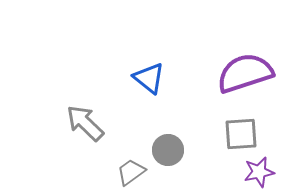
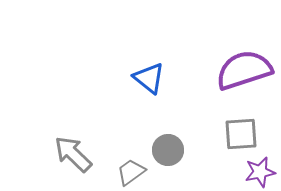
purple semicircle: moved 1 px left, 3 px up
gray arrow: moved 12 px left, 31 px down
purple star: moved 1 px right
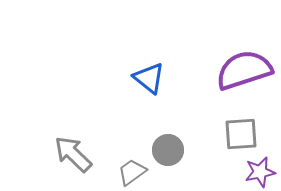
gray trapezoid: moved 1 px right
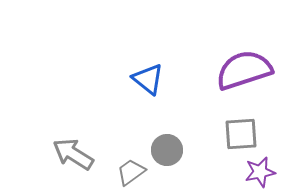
blue triangle: moved 1 px left, 1 px down
gray circle: moved 1 px left
gray arrow: rotated 12 degrees counterclockwise
gray trapezoid: moved 1 px left
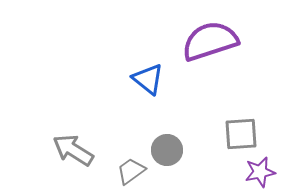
purple semicircle: moved 34 px left, 29 px up
gray arrow: moved 4 px up
gray trapezoid: moved 1 px up
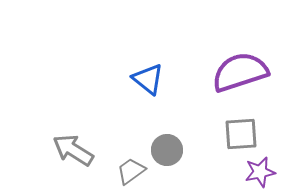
purple semicircle: moved 30 px right, 31 px down
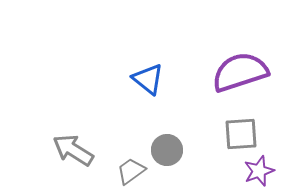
purple star: moved 1 px left, 1 px up; rotated 8 degrees counterclockwise
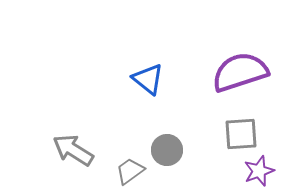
gray trapezoid: moved 1 px left
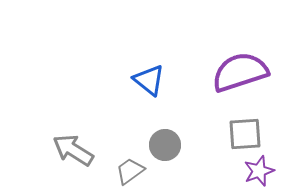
blue triangle: moved 1 px right, 1 px down
gray square: moved 4 px right
gray circle: moved 2 px left, 5 px up
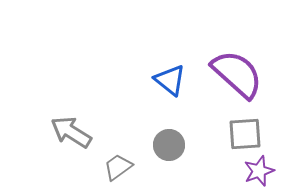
purple semicircle: moved 3 px left, 2 px down; rotated 60 degrees clockwise
blue triangle: moved 21 px right
gray circle: moved 4 px right
gray arrow: moved 2 px left, 18 px up
gray trapezoid: moved 12 px left, 4 px up
